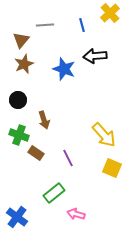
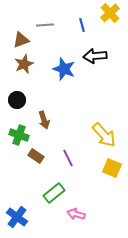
brown triangle: rotated 30 degrees clockwise
black circle: moved 1 px left
brown rectangle: moved 3 px down
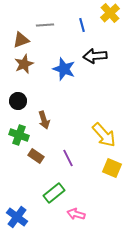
black circle: moved 1 px right, 1 px down
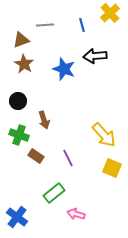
brown star: rotated 18 degrees counterclockwise
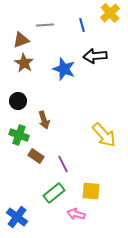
brown star: moved 1 px up
purple line: moved 5 px left, 6 px down
yellow square: moved 21 px left, 23 px down; rotated 18 degrees counterclockwise
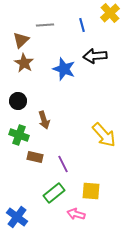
brown triangle: rotated 24 degrees counterclockwise
brown rectangle: moved 1 px left, 1 px down; rotated 21 degrees counterclockwise
